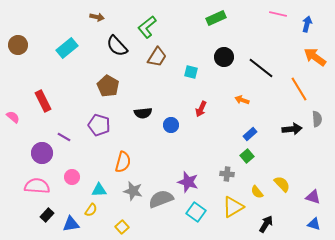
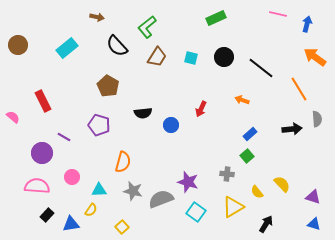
cyan square at (191, 72): moved 14 px up
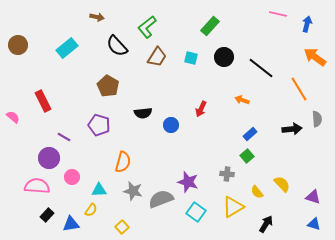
green rectangle at (216, 18): moved 6 px left, 8 px down; rotated 24 degrees counterclockwise
purple circle at (42, 153): moved 7 px right, 5 px down
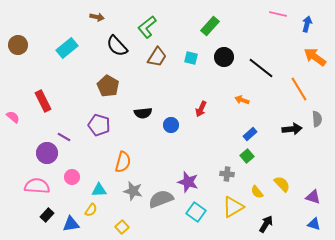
purple circle at (49, 158): moved 2 px left, 5 px up
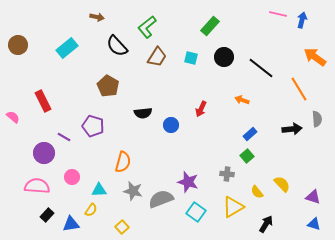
blue arrow at (307, 24): moved 5 px left, 4 px up
purple pentagon at (99, 125): moved 6 px left, 1 px down
purple circle at (47, 153): moved 3 px left
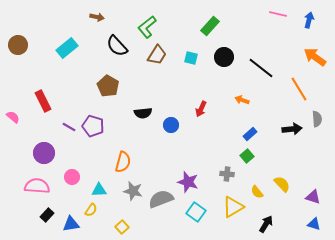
blue arrow at (302, 20): moved 7 px right
brown trapezoid at (157, 57): moved 2 px up
purple line at (64, 137): moved 5 px right, 10 px up
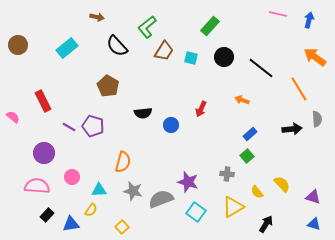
brown trapezoid at (157, 55): moved 7 px right, 4 px up
